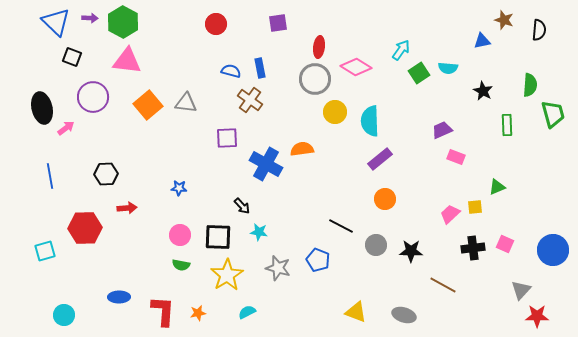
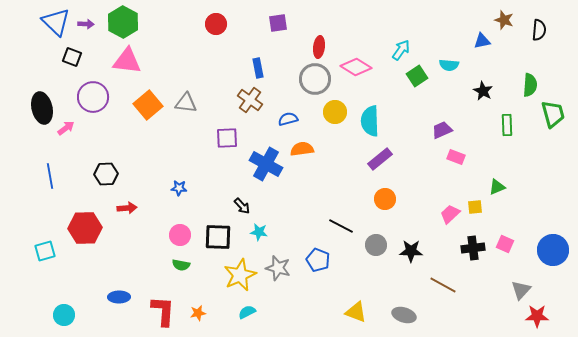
purple arrow at (90, 18): moved 4 px left, 6 px down
blue rectangle at (260, 68): moved 2 px left
cyan semicircle at (448, 68): moved 1 px right, 3 px up
blue semicircle at (231, 71): moved 57 px right, 48 px down; rotated 30 degrees counterclockwise
green square at (419, 73): moved 2 px left, 3 px down
yellow star at (227, 275): moved 13 px right; rotated 8 degrees clockwise
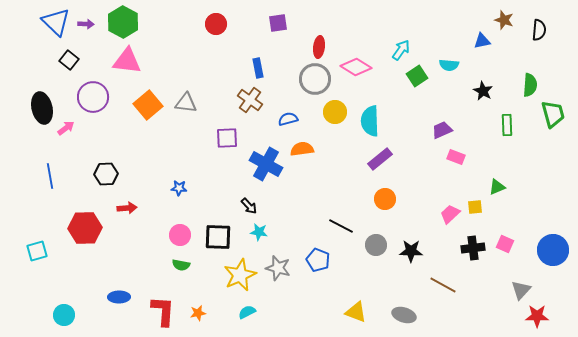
black square at (72, 57): moved 3 px left, 3 px down; rotated 18 degrees clockwise
black arrow at (242, 206): moved 7 px right
cyan square at (45, 251): moved 8 px left
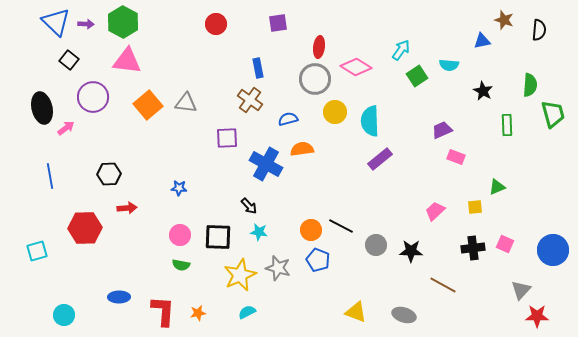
black hexagon at (106, 174): moved 3 px right
orange circle at (385, 199): moved 74 px left, 31 px down
pink trapezoid at (450, 214): moved 15 px left, 3 px up
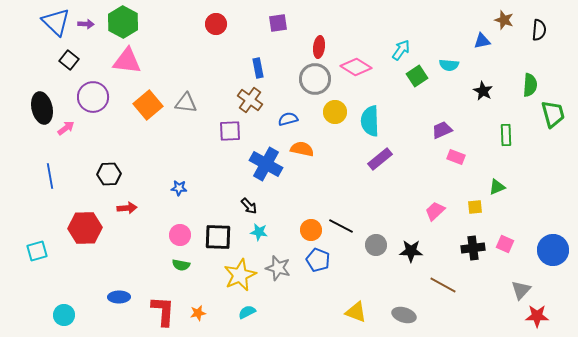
green rectangle at (507, 125): moved 1 px left, 10 px down
purple square at (227, 138): moved 3 px right, 7 px up
orange semicircle at (302, 149): rotated 20 degrees clockwise
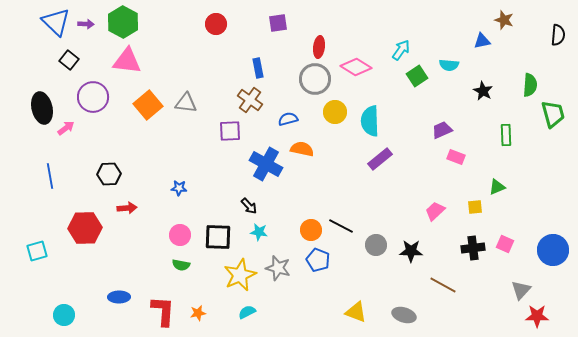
black semicircle at (539, 30): moved 19 px right, 5 px down
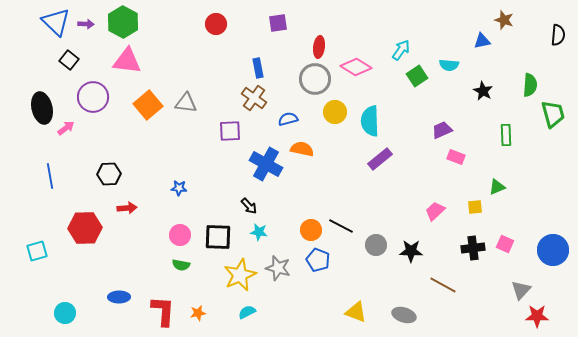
brown cross at (250, 100): moved 4 px right, 2 px up
cyan circle at (64, 315): moved 1 px right, 2 px up
